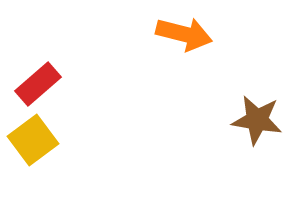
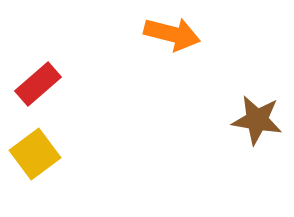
orange arrow: moved 12 px left
yellow square: moved 2 px right, 14 px down
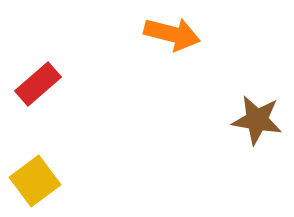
yellow square: moved 27 px down
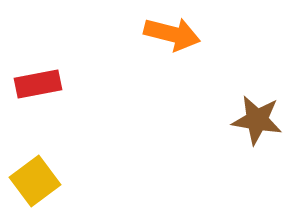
red rectangle: rotated 30 degrees clockwise
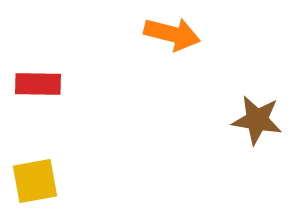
red rectangle: rotated 12 degrees clockwise
yellow square: rotated 27 degrees clockwise
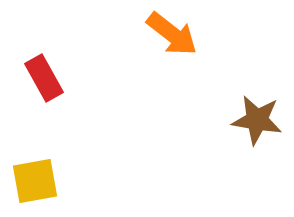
orange arrow: rotated 24 degrees clockwise
red rectangle: moved 6 px right, 6 px up; rotated 60 degrees clockwise
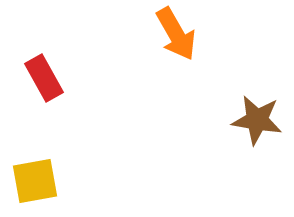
orange arrow: moved 4 px right; rotated 22 degrees clockwise
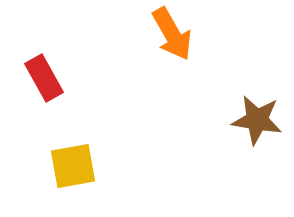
orange arrow: moved 4 px left
yellow square: moved 38 px right, 15 px up
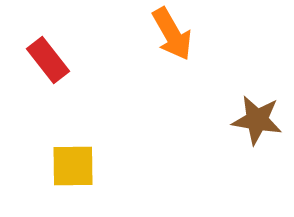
red rectangle: moved 4 px right, 18 px up; rotated 9 degrees counterclockwise
yellow square: rotated 9 degrees clockwise
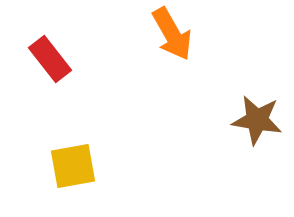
red rectangle: moved 2 px right, 1 px up
yellow square: rotated 9 degrees counterclockwise
